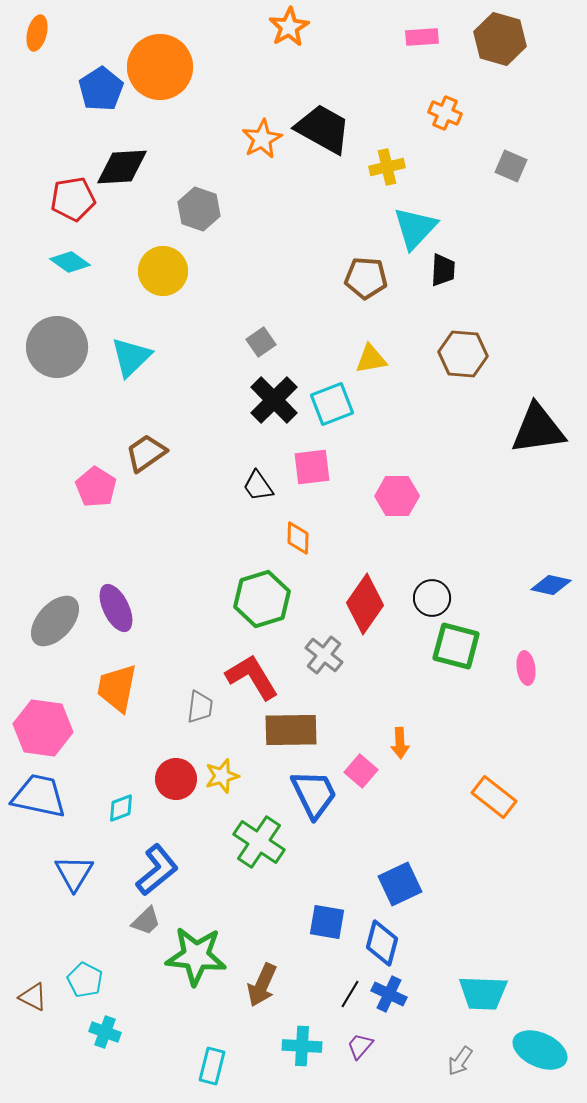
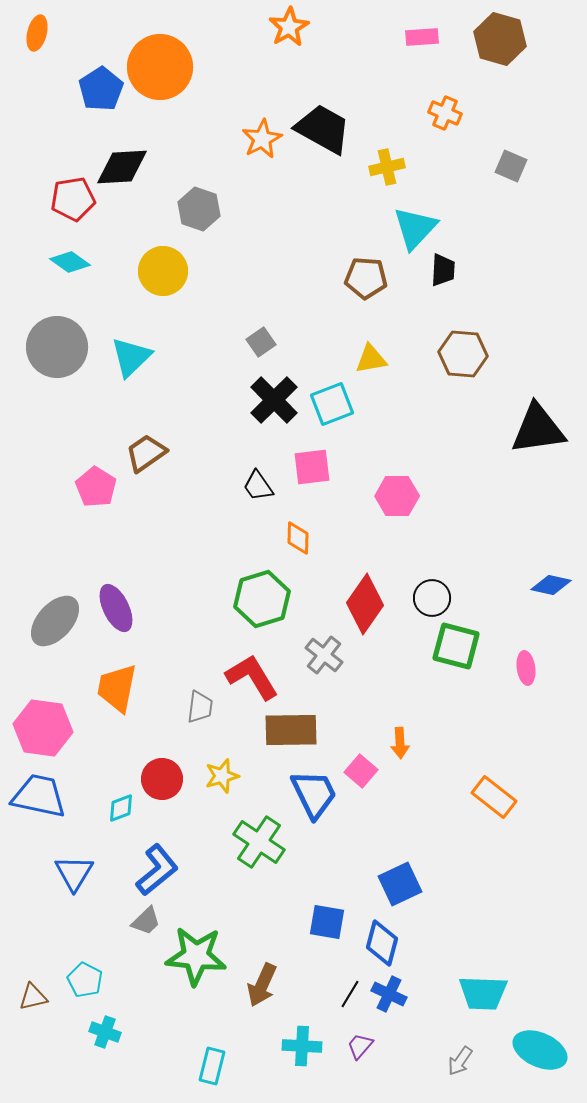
red circle at (176, 779): moved 14 px left
brown triangle at (33, 997): rotated 40 degrees counterclockwise
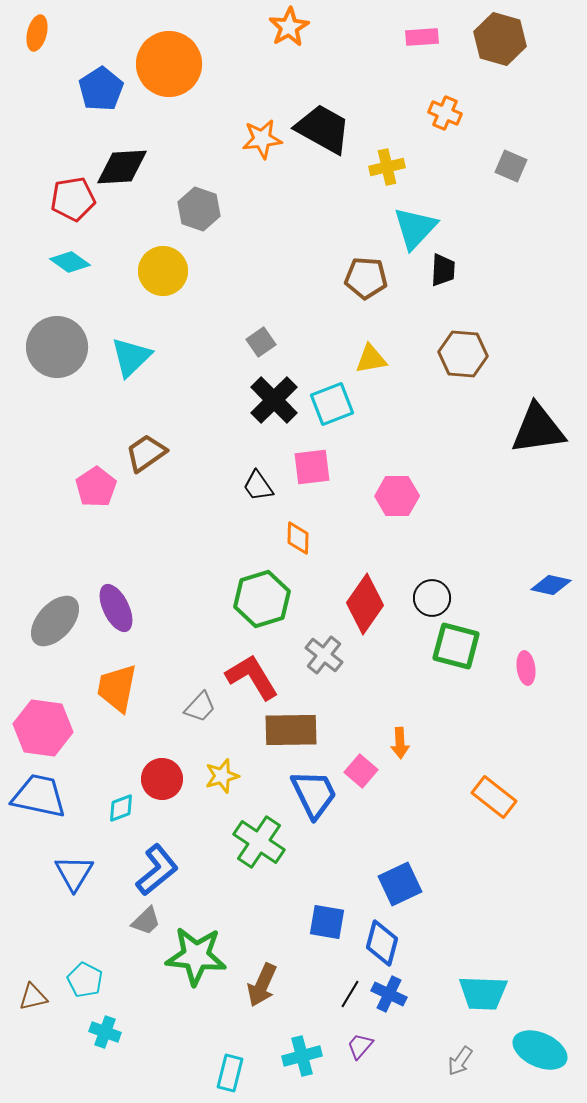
orange circle at (160, 67): moved 9 px right, 3 px up
orange star at (262, 139): rotated 21 degrees clockwise
pink pentagon at (96, 487): rotated 6 degrees clockwise
gray trapezoid at (200, 707): rotated 36 degrees clockwise
cyan cross at (302, 1046): moved 10 px down; rotated 18 degrees counterclockwise
cyan rectangle at (212, 1066): moved 18 px right, 7 px down
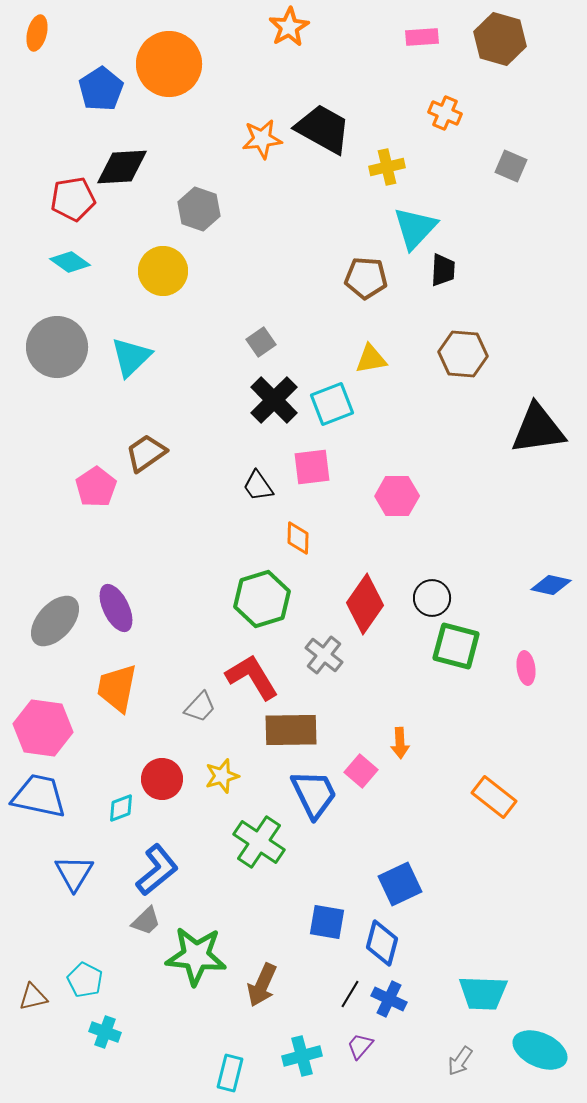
blue cross at (389, 994): moved 5 px down
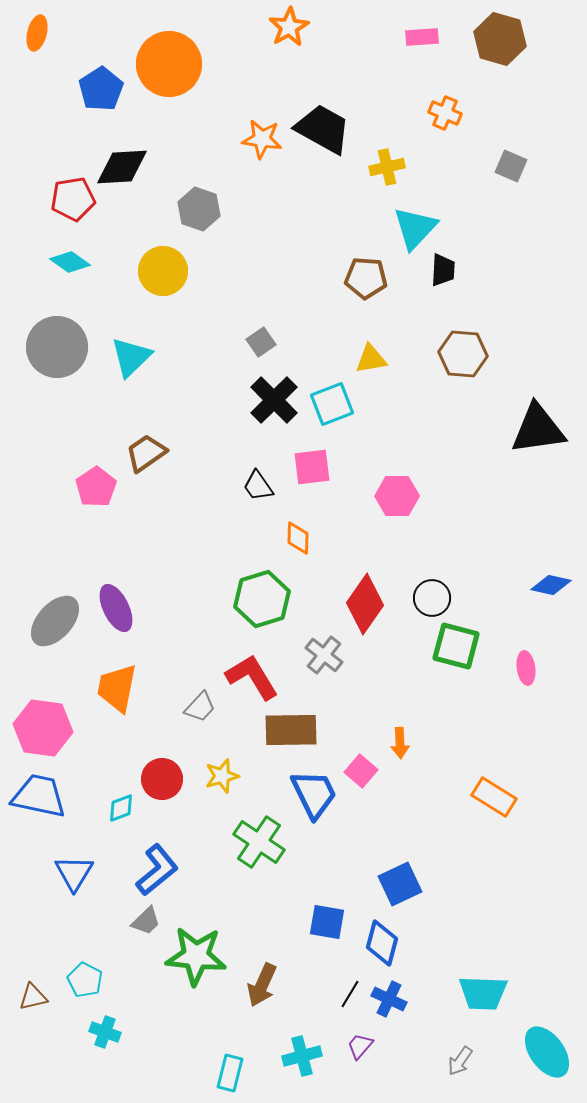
orange star at (262, 139): rotated 15 degrees clockwise
orange rectangle at (494, 797): rotated 6 degrees counterclockwise
cyan ellipse at (540, 1050): moved 7 px right, 2 px down; rotated 30 degrees clockwise
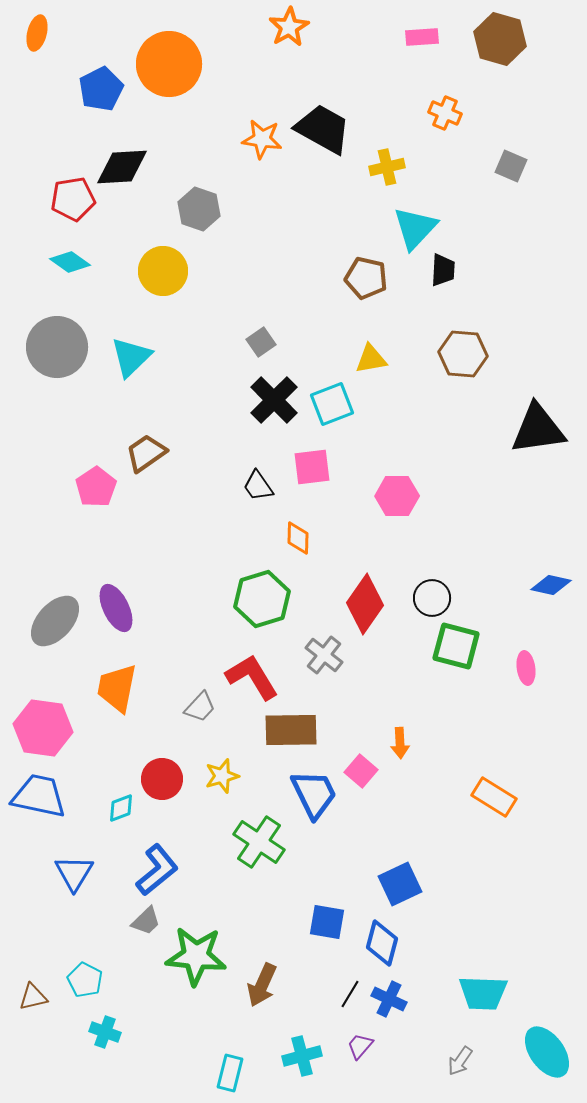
blue pentagon at (101, 89): rotated 6 degrees clockwise
brown pentagon at (366, 278): rotated 9 degrees clockwise
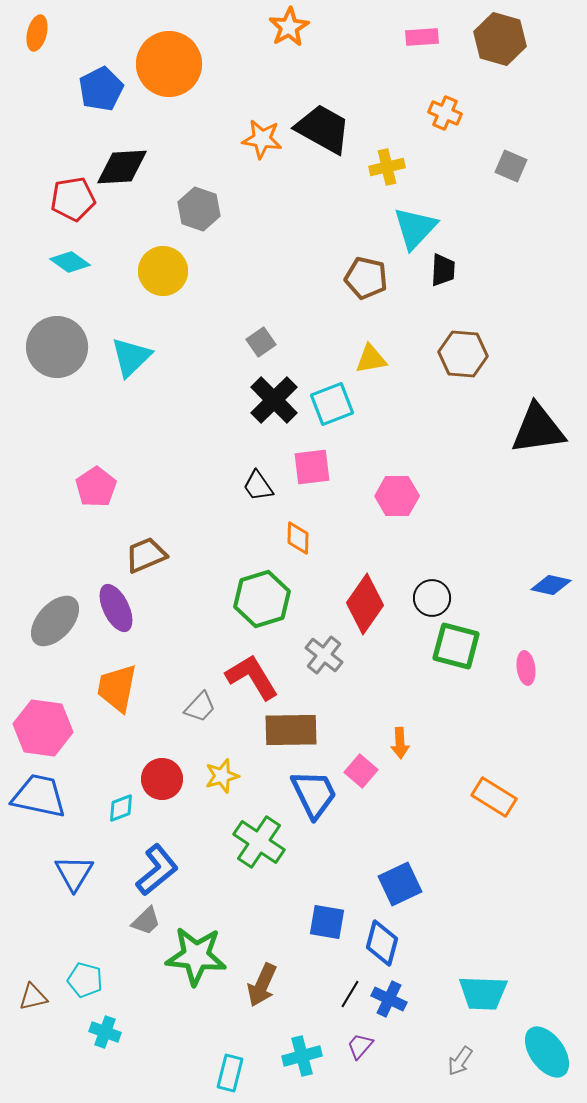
brown trapezoid at (146, 453): moved 102 px down; rotated 12 degrees clockwise
cyan pentagon at (85, 980): rotated 12 degrees counterclockwise
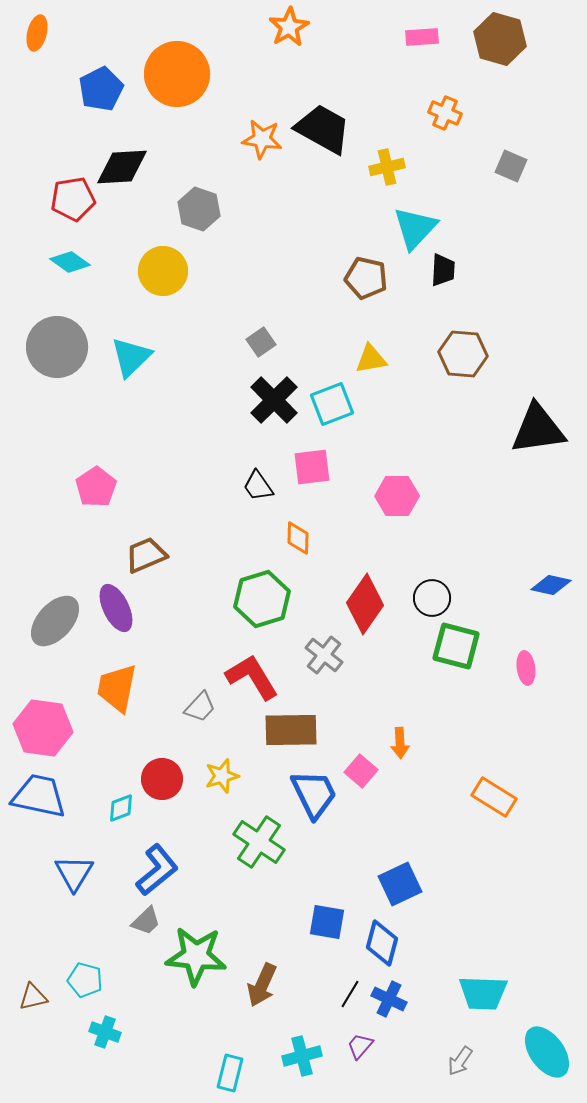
orange circle at (169, 64): moved 8 px right, 10 px down
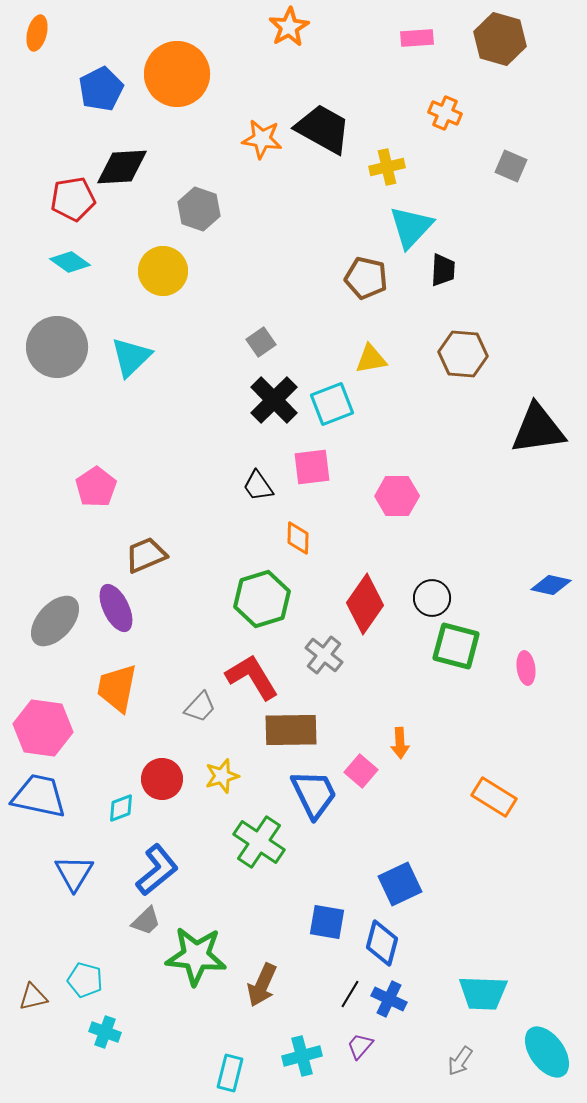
pink rectangle at (422, 37): moved 5 px left, 1 px down
cyan triangle at (415, 228): moved 4 px left, 1 px up
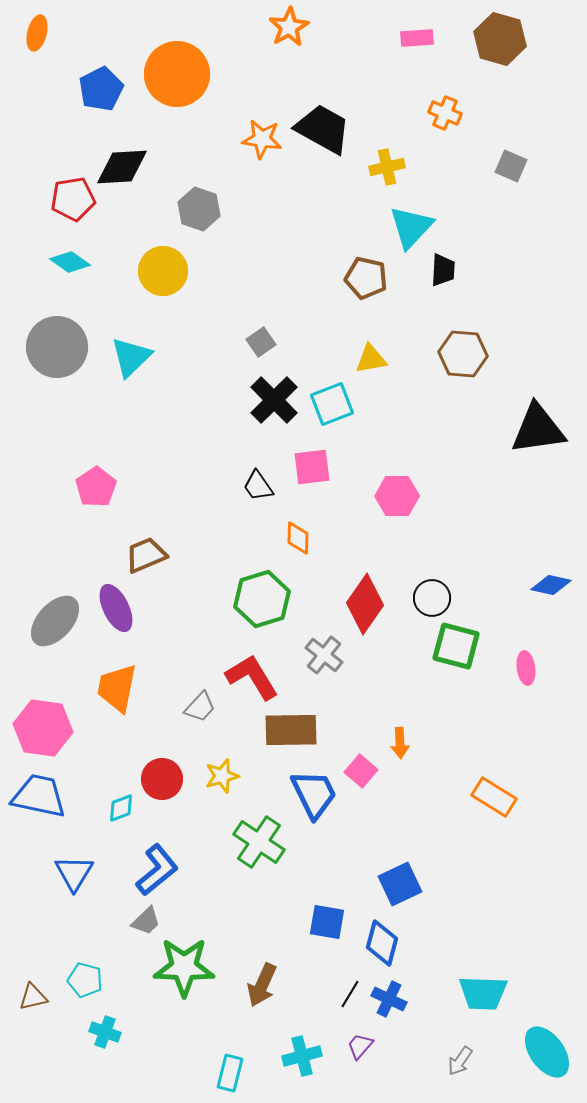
green star at (196, 956): moved 12 px left, 11 px down; rotated 4 degrees counterclockwise
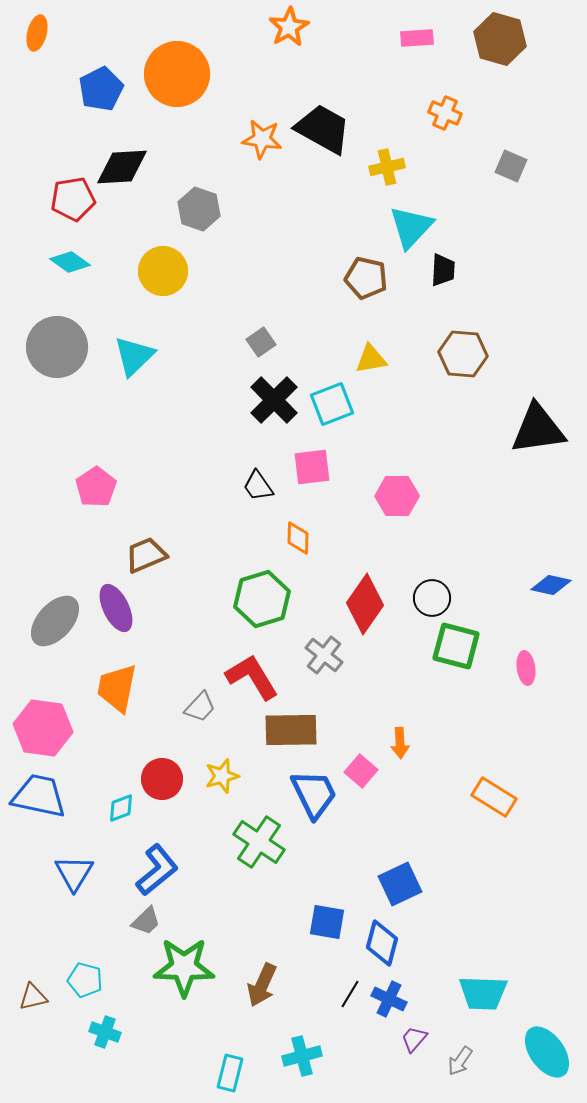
cyan triangle at (131, 357): moved 3 px right, 1 px up
purple trapezoid at (360, 1046): moved 54 px right, 7 px up
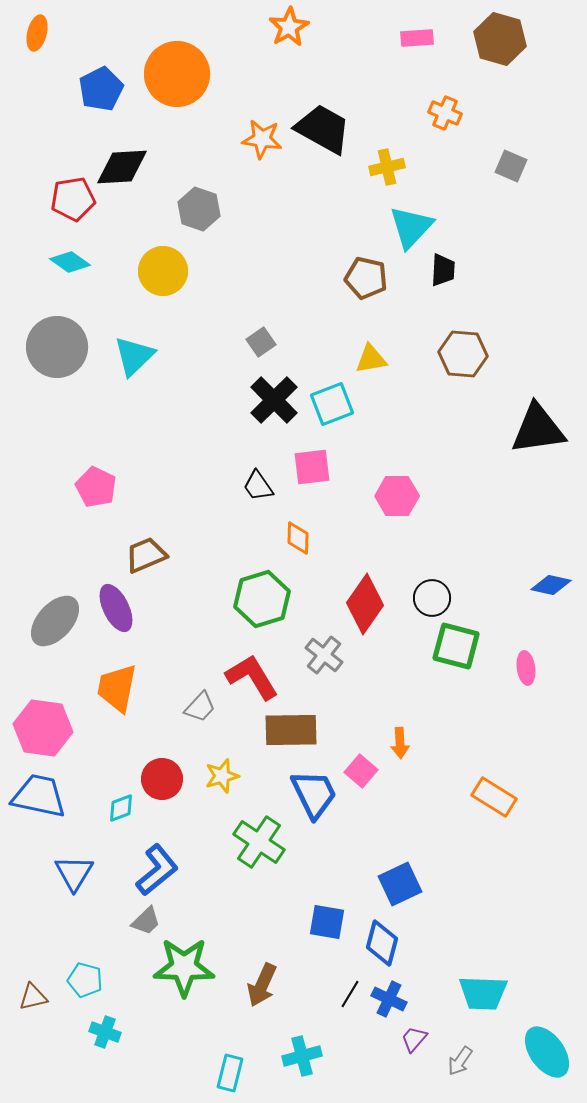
pink pentagon at (96, 487): rotated 12 degrees counterclockwise
